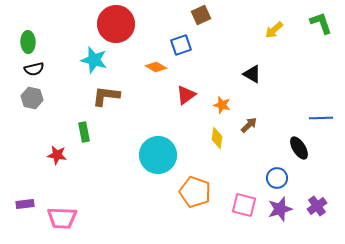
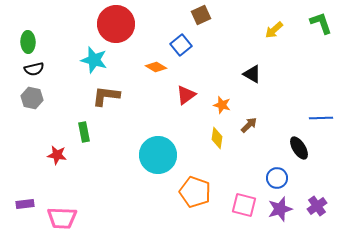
blue square: rotated 20 degrees counterclockwise
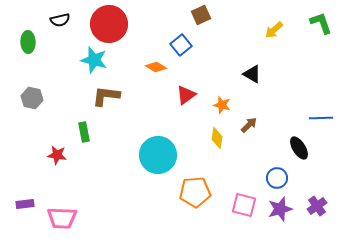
red circle: moved 7 px left
black semicircle: moved 26 px right, 49 px up
orange pentagon: rotated 24 degrees counterclockwise
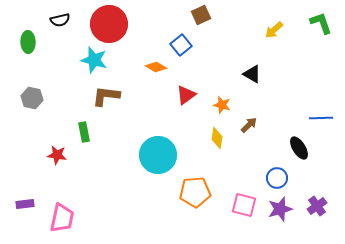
pink trapezoid: rotated 80 degrees counterclockwise
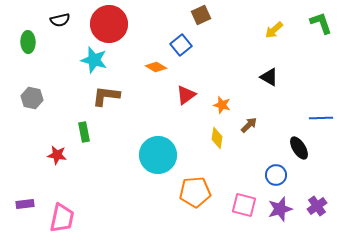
black triangle: moved 17 px right, 3 px down
blue circle: moved 1 px left, 3 px up
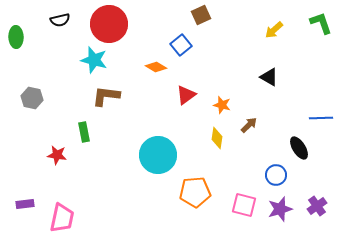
green ellipse: moved 12 px left, 5 px up
